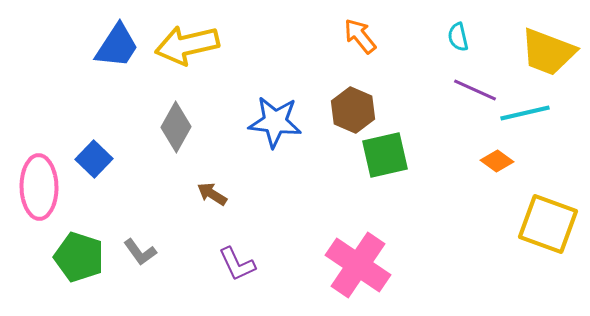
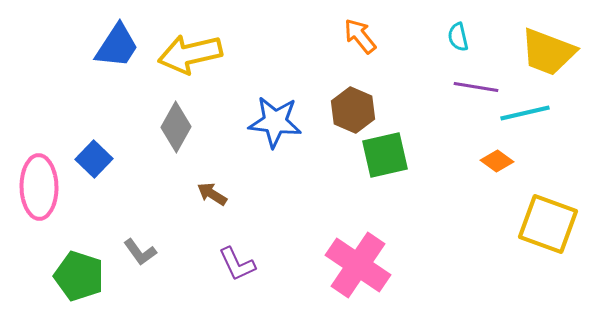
yellow arrow: moved 3 px right, 9 px down
purple line: moved 1 px right, 3 px up; rotated 15 degrees counterclockwise
green pentagon: moved 19 px down
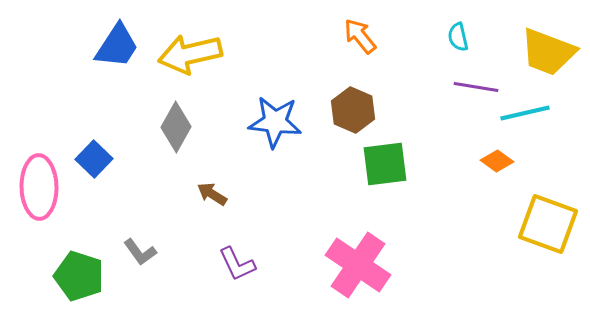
green square: moved 9 px down; rotated 6 degrees clockwise
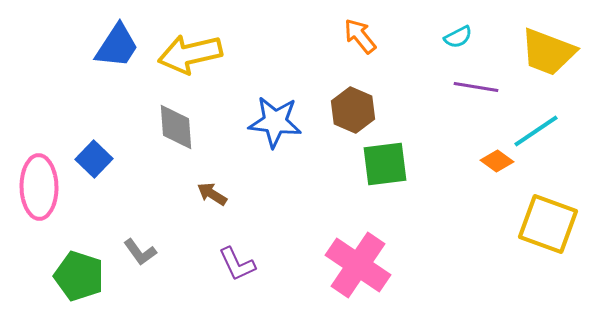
cyan semicircle: rotated 104 degrees counterclockwise
cyan line: moved 11 px right, 18 px down; rotated 21 degrees counterclockwise
gray diamond: rotated 33 degrees counterclockwise
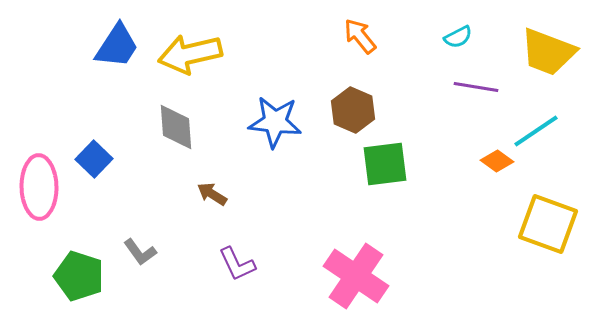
pink cross: moved 2 px left, 11 px down
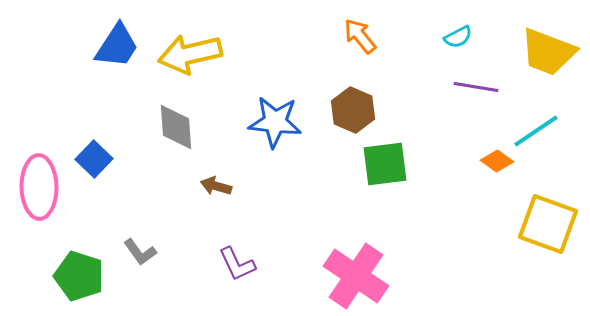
brown arrow: moved 4 px right, 8 px up; rotated 16 degrees counterclockwise
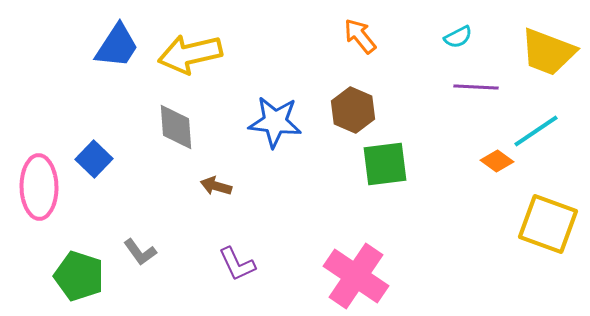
purple line: rotated 6 degrees counterclockwise
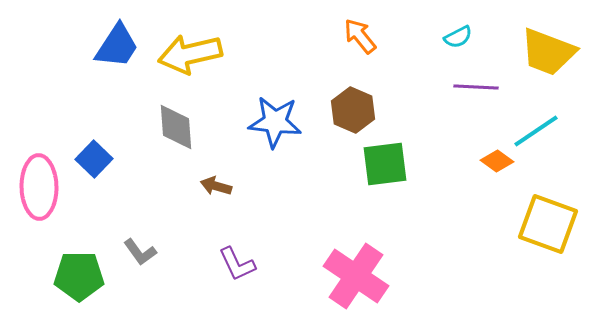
green pentagon: rotated 18 degrees counterclockwise
